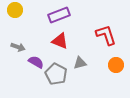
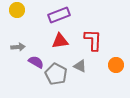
yellow circle: moved 2 px right
red L-shape: moved 13 px left, 5 px down; rotated 20 degrees clockwise
red triangle: rotated 30 degrees counterclockwise
gray arrow: rotated 24 degrees counterclockwise
gray triangle: moved 3 px down; rotated 40 degrees clockwise
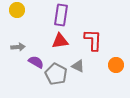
purple rectangle: moved 2 px right; rotated 60 degrees counterclockwise
gray triangle: moved 2 px left
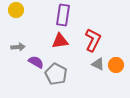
yellow circle: moved 1 px left
purple rectangle: moved 2 px right
red L-shape: rotated 25 degrees clockwise
gray triangle: moved 20 px right, 2 px up
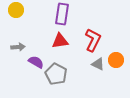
purple rectangle: moved 1 px left, 1 px up
orange circle: moved 5 px up
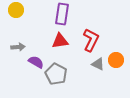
red L-shape: moved 2 px left
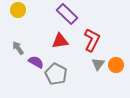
yellow circle: moved 2 px right
purple rectangle: moved 5 px right; rotated 55 degrees counterclockwise
red L-shape: moved 1 px right
gray arrow: moved 1 px down; rotated 120 degrees counterclockwise
orange circle: moved 5 px down
gray triangle: rotated 40 degrees clockwise
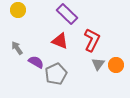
red triangle: rotated 30 degrees clockwise
gray arrow: moved 1 px left
gray pentagon: rotated 20 degrees clockwise
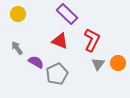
yellow circle: moved 4 px down
orange circle: moved 2 px right, 2 px up
gray pentagon: moved 1 px right
